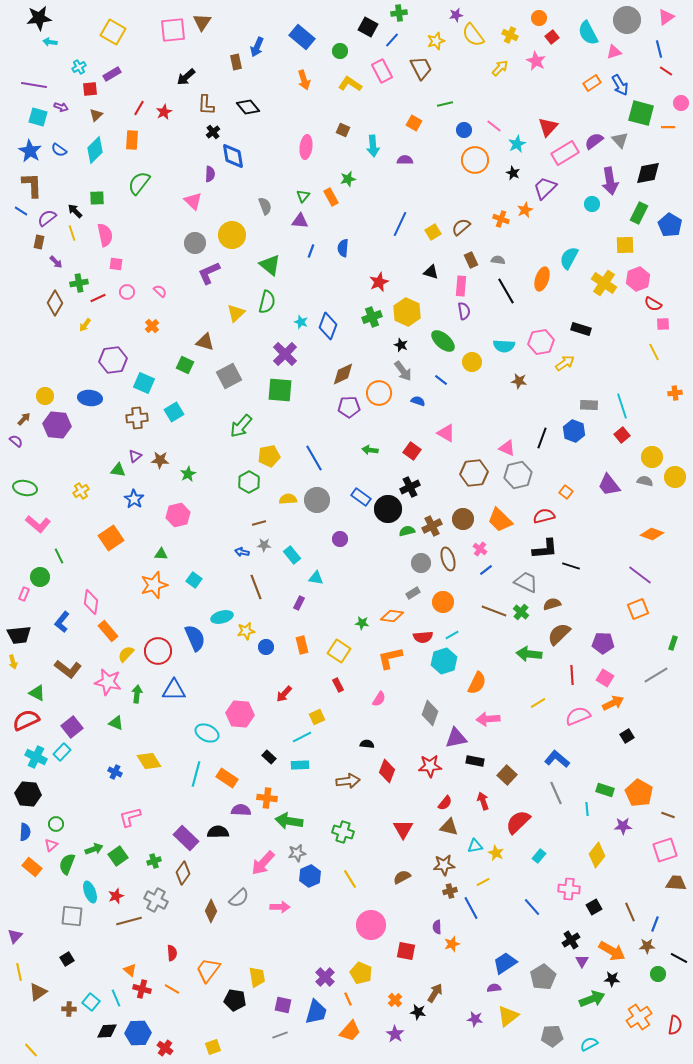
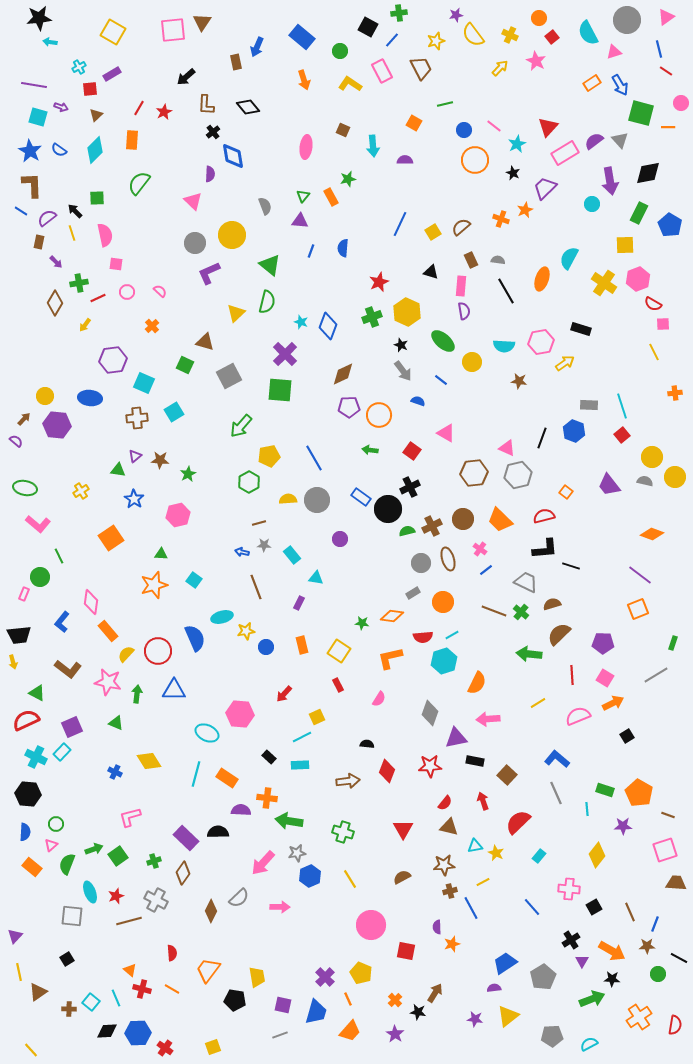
orange circle at (379, 393): moved 22 px down
purple square at (72, 727): rotated 15 degrees clockwise
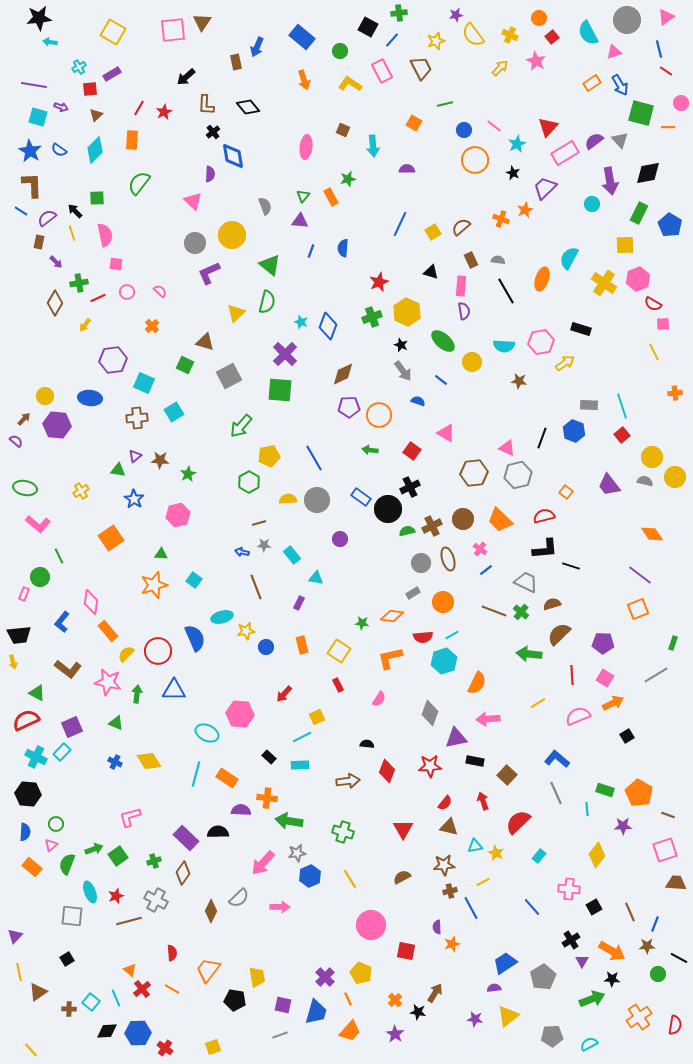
purple semicircle at (405, 160): moved 2 px right, 9 px down
orange diamond at (652, 534): rotated 35 degrees clockwise
blue cross at (115, 772): moved 10 px up
red cross at (142, 989): rotated 36 degrees clockwise
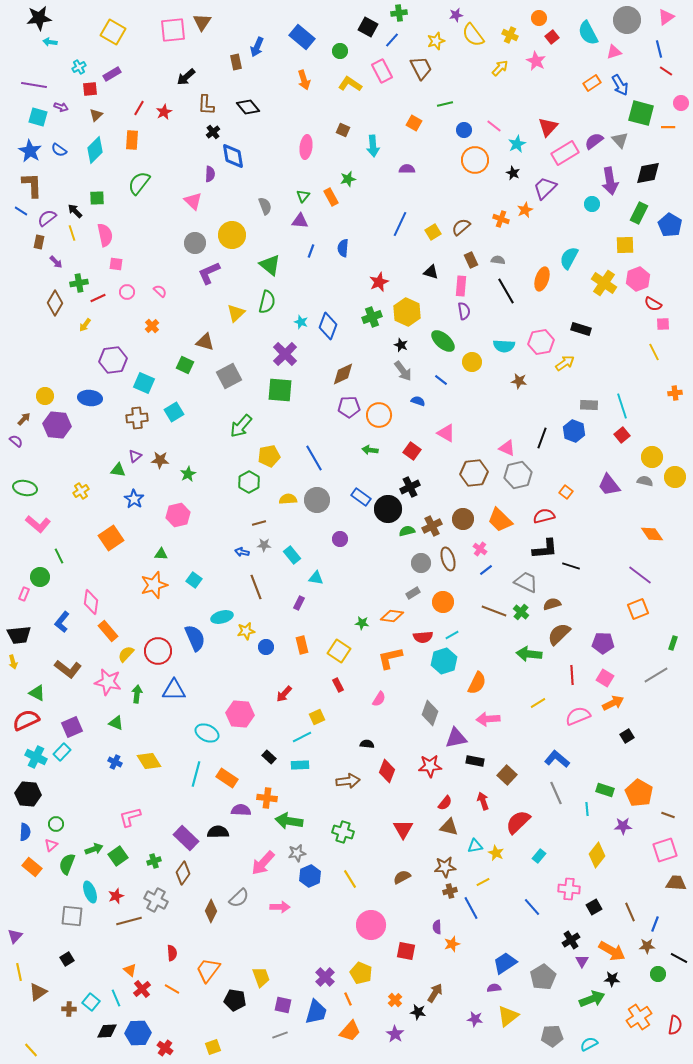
brown star at (444, 865): moved 1 px right, 2 px down
yellow trapezoid at (257, 977): moved 4 px right; rotated 10 degrees counterclockwise
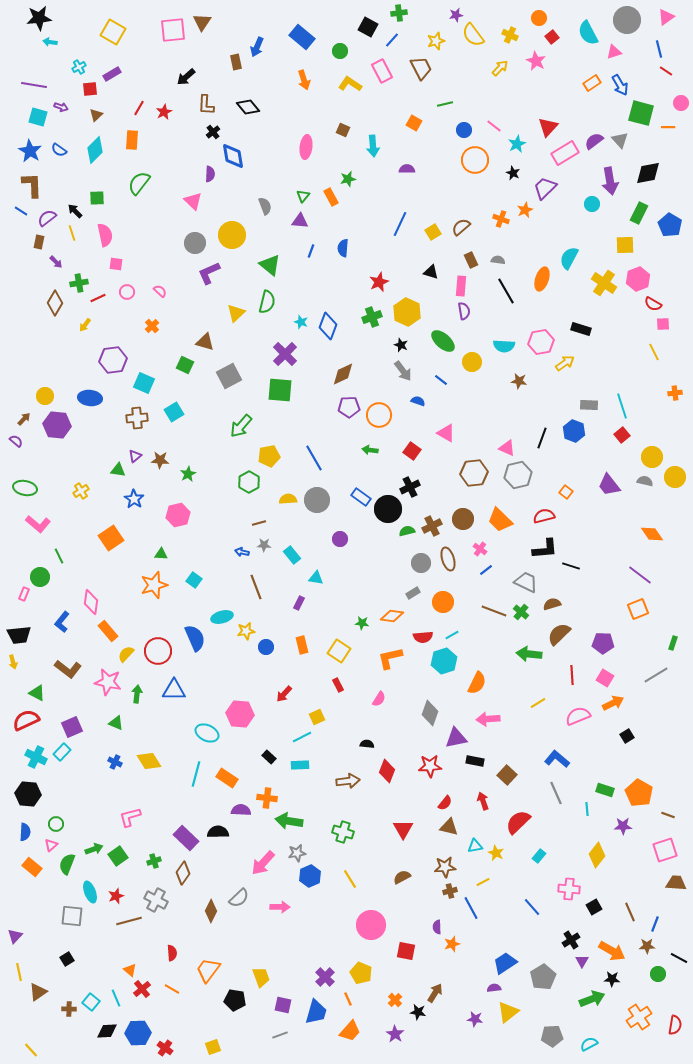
yellow triangle at (508, 1016): moved 4 px up
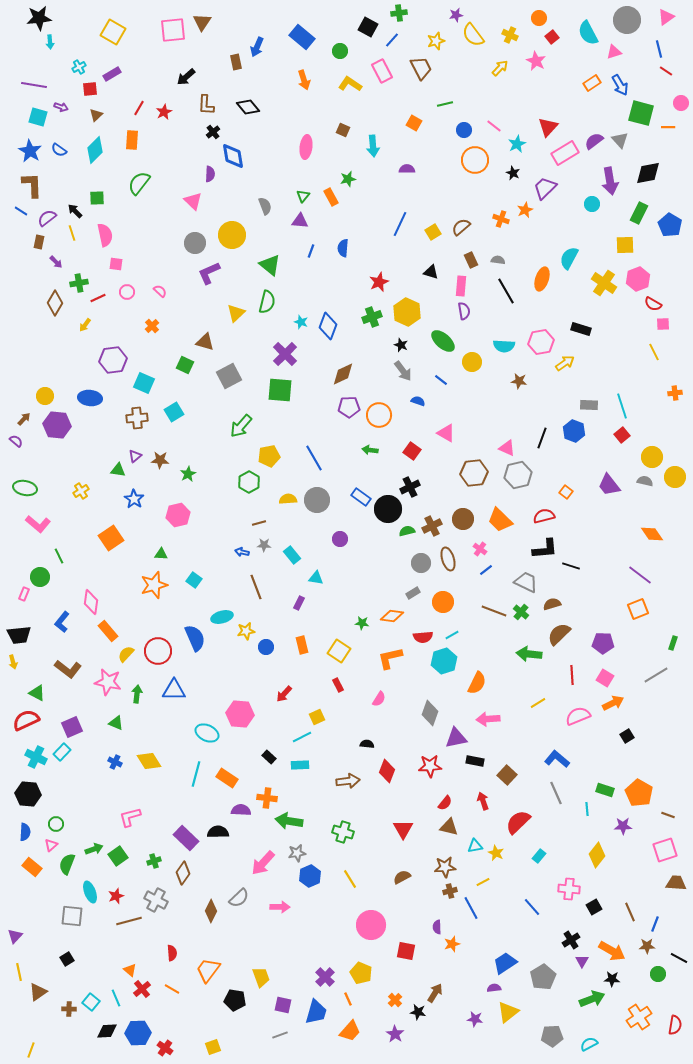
cyan arrow at (50, 42): rotated 104 degrees counterclockwise
yellow line at (31, 1050): rotated 63 degrees clockwise
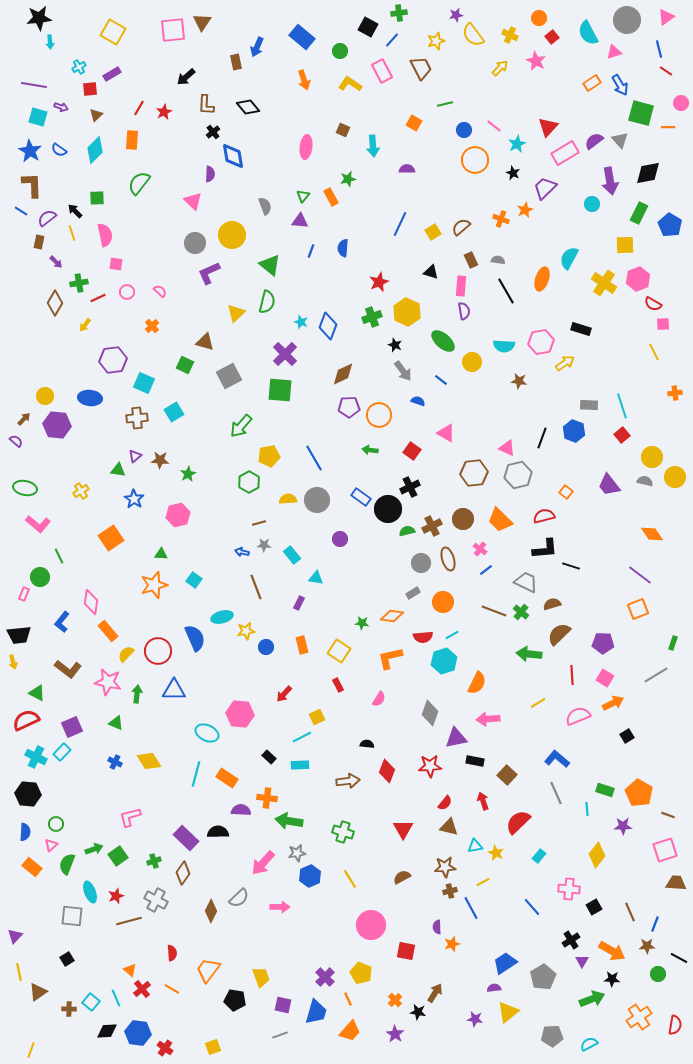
black star at (401, 345): moved 6 px left
blue hexagon at (138, 1033): rotated 10 degrees clockwise
